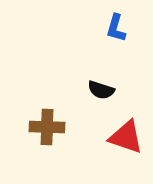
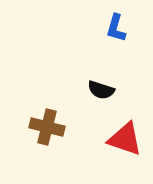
brown cross: rotated 12 degrees clockwise
red triangle: moved 1 px left, 2 px down
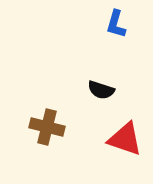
blue L-shape: moved 4 px up
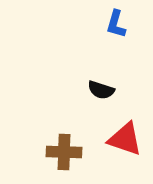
brown cross: moved 17 px right, 25 px down; rotated 12 degrees counterclockwise
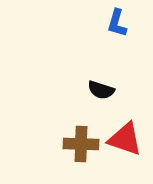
blue L-shape: moved 1 px right, 1 px up
brown cross: moved 17 px right, 8 px up
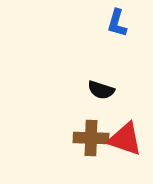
brown cross: moved 10 px right, 6 px up
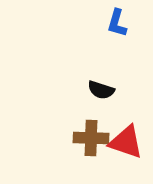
red triangle: moved 1 px right, 3 px down
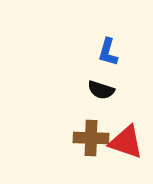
blue L-shape: moved 9 px left, 29 px down
